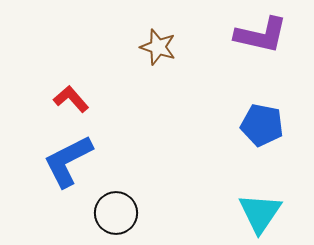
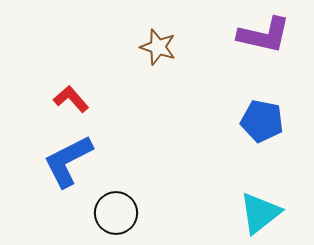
purple L-shape: moved 3 px right
blue pentagon: moved 4 px up
cyan triangle: rotated 18 degrees clockwise
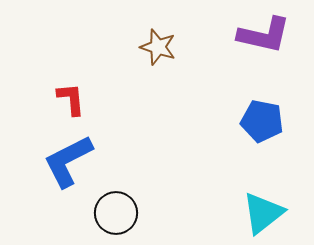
red L-shape: rotated 36 degrees clockwise
cyan triangle: moved 3 px right
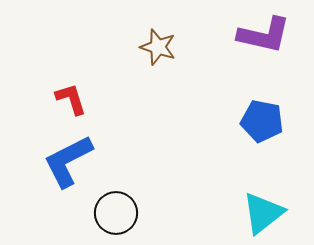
red L-shape: rotated 12 degrees counterclockwise
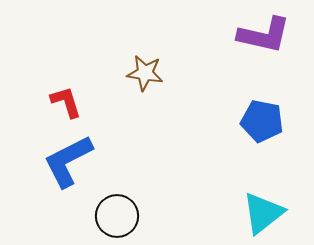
brown star: moved 13 px left, 26 px down; rotated 9 degrees counterclockwise
red L-shape: moved 5 px left, 3 px down
black circle: moved 1 px right, 3 px down
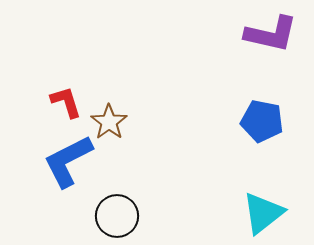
purple L-shape: moved 7 px right, 1 px up
brown star: moved 36 px left, 49 px down; rotated 27 degrees clockwise
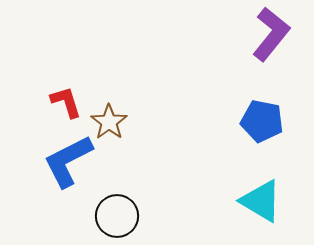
purple L-shape: rotated 64 degrees counterclockwise
cyan triangle: moved 2 px left, 12 px up; rotated 51 degrees counterclockwise
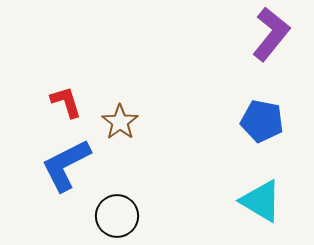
brown star: moved 11 px right
blue L-shape: moved 2 px left, 4 px down
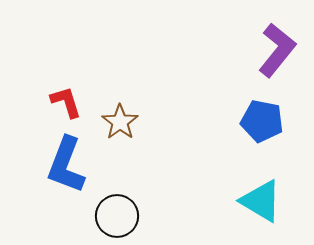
purple L-shape: moved 6 px right, 16 px down
blue L-shape: rotated 42 degrees counterclockwise
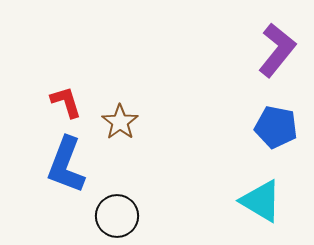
blue pentagon: moved 14 px right, 6 px down
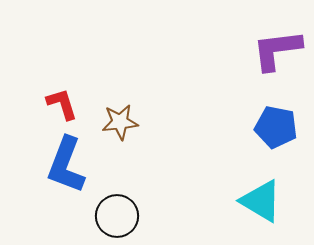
purple L-shape: rotated 136 degrees counterclockwise
red L-shape: moved 4 px left, 2 px down
brown star: rotated 30 degrees clockwise
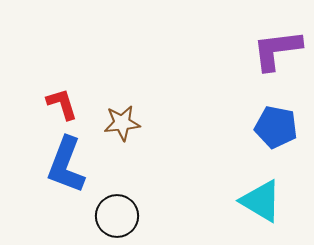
brown star: moved 2 px right, 1 px down
